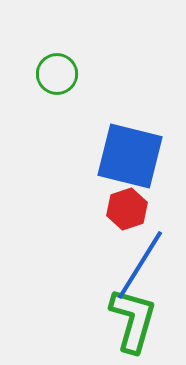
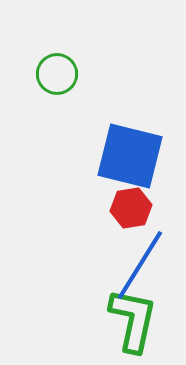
red hexagon: moved 4 px right, 1 px up; rotated 9 degrees clockwise
green L-shape: rotated 4 degrees counterclockwise
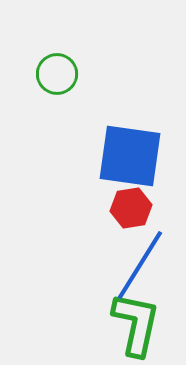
blue square: rotated 6 degrees counterclockwise
green L-shape: moved 3 px right, 4 px down
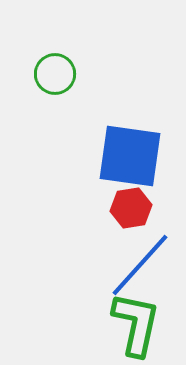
green circle: moved 2 px left
blue line: rotated 10 degrees clockwise
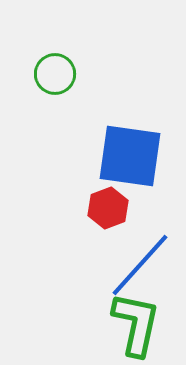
red hexagon: moved 23 px left; rotated 12 degrees counterclockwise
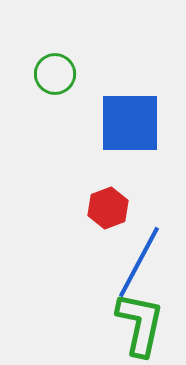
blue square: moved 33 px up; rotated 8 degrees counterclockwise
blue line: moved 1 px left, 3 px up; rotated 14 degrees counterclockwise
green L-shape: moved 4 px right
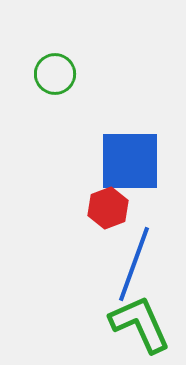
blue square: moved 38 px down
blue line: moved 5 px left, 2 px down; rotated 8 degrees counterclockwise
green L-shape: rotated 36 degrees counterclockwise
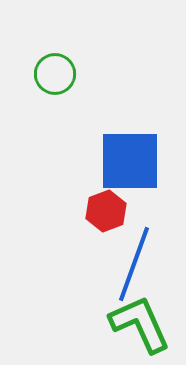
red hexagon: moved 2 px left, 3 px down
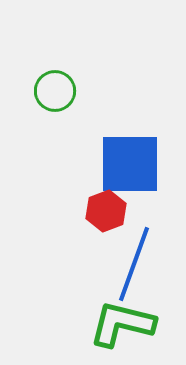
green circle: moved 17 px down
blue square: moved 3 px down
green L-shape: moved 18 px left; rotated 52 degrees counterclockwise
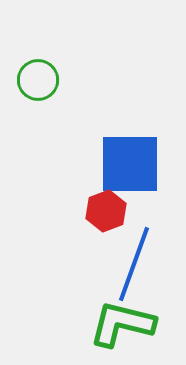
green circle: moved 17 px left, 11 px up
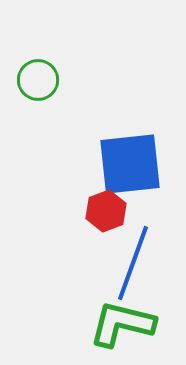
blue square: rotated 6 degrees counterclockwise
blue line: moved 1 px left, 1 px up
